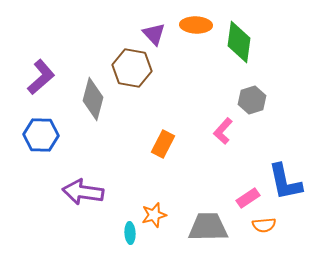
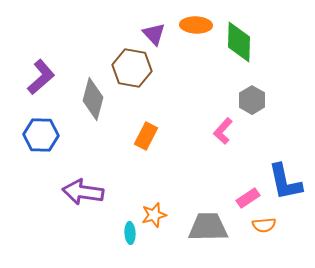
green diamond: rotated 6 degrees counterclockwise
gray hexagon: rotated 12 degrees counterclockwise
orange rectangle: moved 17 px left, 8 px up
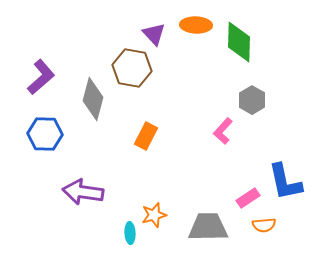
blue hexagon: moved 4 px right, 1 px up
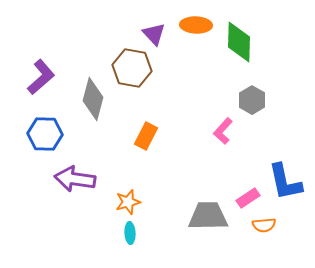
purple arrow: moved 8 px left, 13 px up
orange star: moved 26 px left, 13 px up
gray trapezoid: moved 11 px up
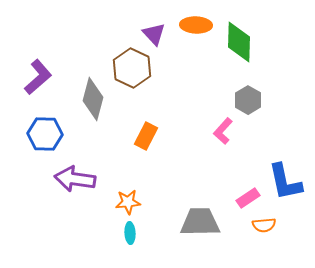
brown hexagon: rotated 15 degrees clockwise
purple L-shape: moved 3 px left
gray hexagon: moved 4 px left
orange star: rotated 10 degrees clockwise
gray trapezoid: moved 8 px left, 6 px down
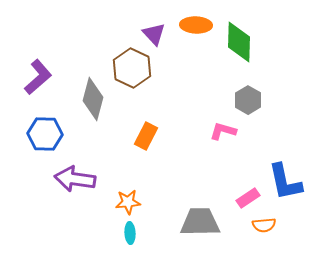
pink L-shape: rotated 64 degrees clockwise
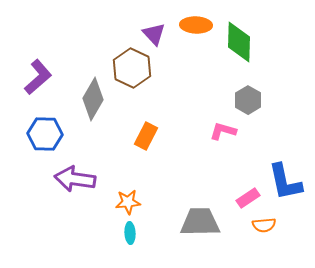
gray diamond: rotated 15 degrees clockwise
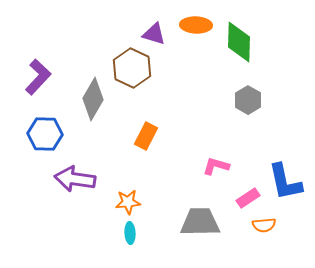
purple triangle: rotated 30 degrees counterclockwise
purple L-shape: rotated 6 degrees counterclockwise
pink L-shape: moved 7 px left, 35 px down
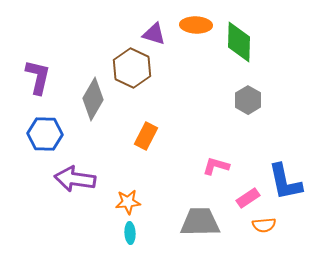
purple L-shape: rotated 30 degrees counterclockwise
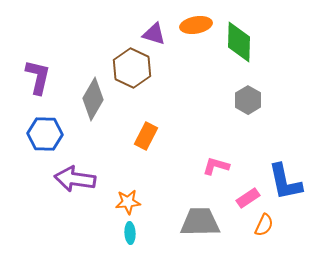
orange ellipse: rotated 12 degrees counterclockwise
orange semicircle: rotated 60 degrees counterclockwise
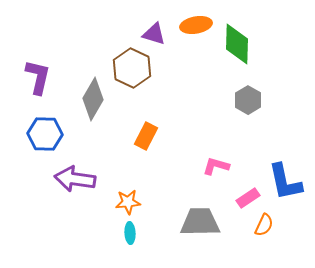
green diamond: moved 2 px left, 2 px down
